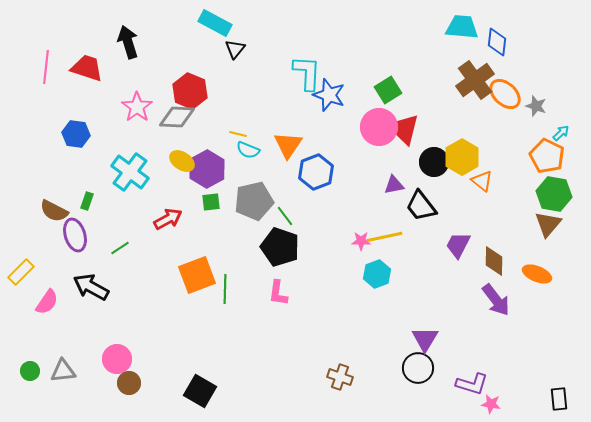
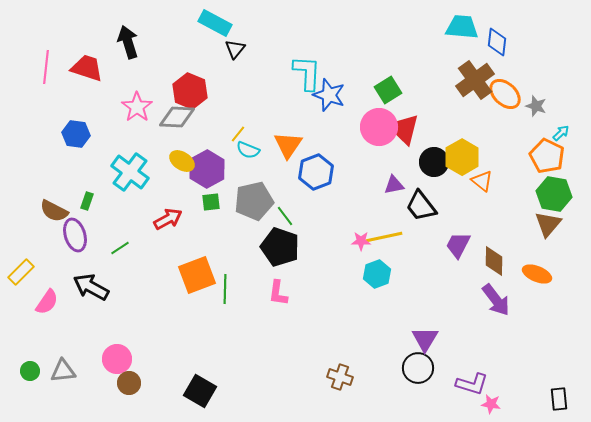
yellow line at (238, 134): rotated 66 degrees counterclockwise
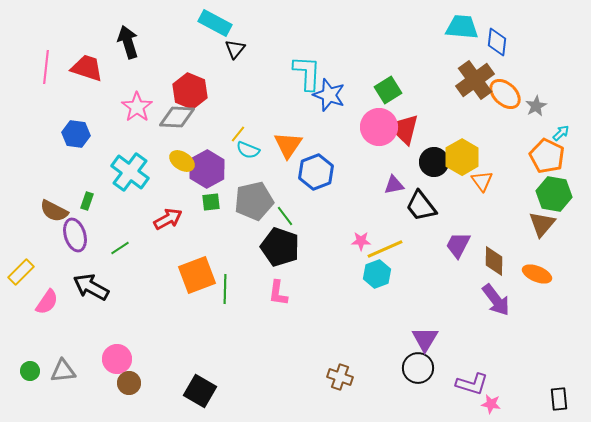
gray star at (536, 106): rotated 25 degrees clockwise
orange triangle at (482, 181): rotated 15 degrees clockwise
brown triangle at (548, 224): moved 6 px left
yellow line at (384, 237): moved 1 px right, 12 px down; rotated 12 degrees counterclockwise
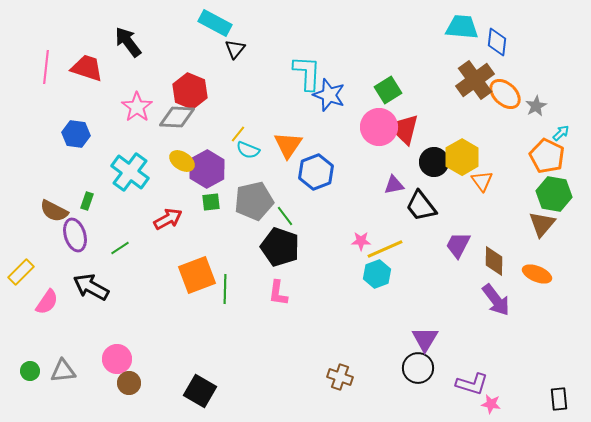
black arrow at (128, 42): rotated 20 degrees counterclockwise
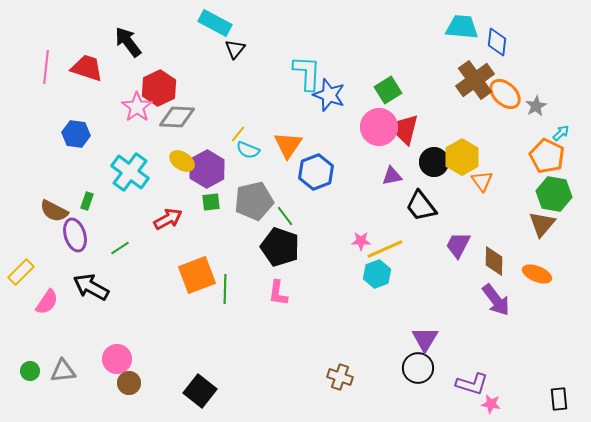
red hexagon at (190, 91): moved 31 px left, 3 px up; rotated 12 degrees clockwise
purple triangle at (394, 185): moved 2 px left, 9 px up
black square at (200, 391): rotated 8 degrees clockwise
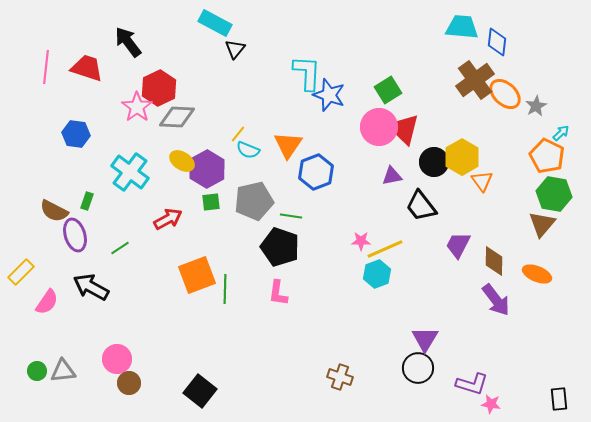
green line at (285, 216): moved 6 px right; rotated 45 degrees counterclockwise
green circle at (30, 371): moved 7 px right
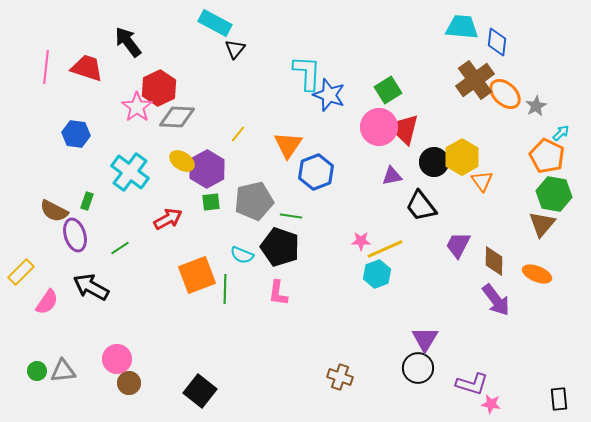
cyan semicircle at (248, 150): moved 6 px left, 105 px down
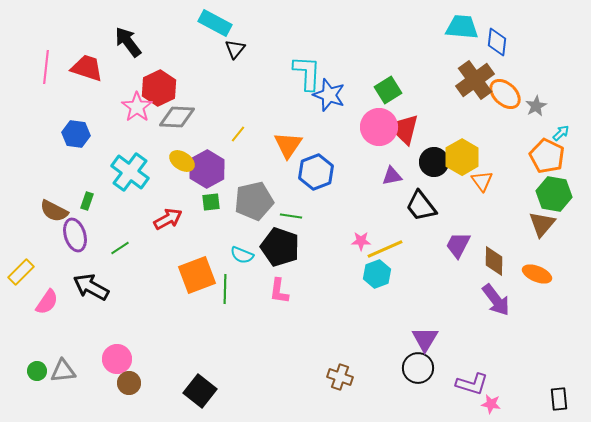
pink L-shape at (278, 293): moved 1 px right, 2 px up
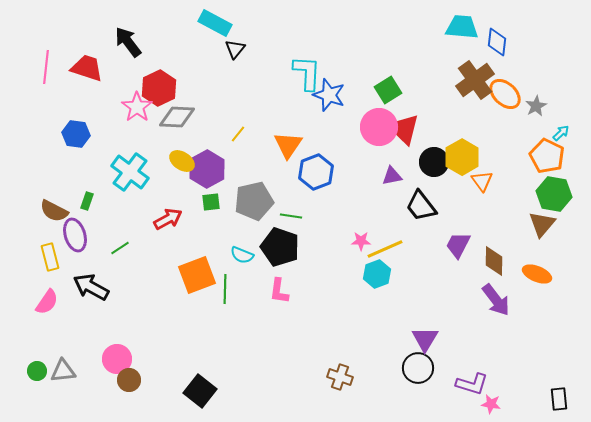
yellow rectangle at (21, 272): moved 29 px right, 15 px up; rotated 60 degrees counterclockwise
brown circle at (129, 383): moved 3 px up
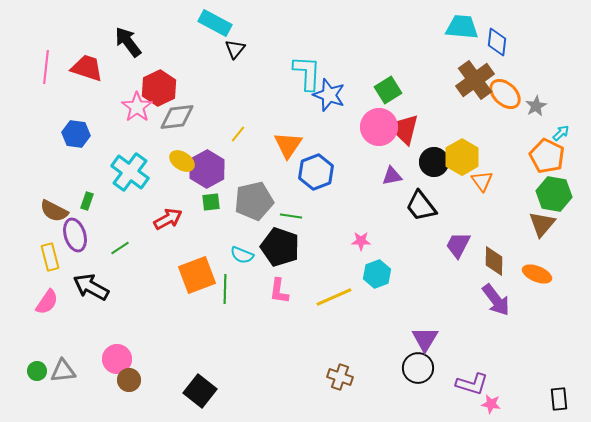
gray diamond at (177, 117): rotated 9 degrees counterclockwise
yellow line at (385, 249): moved 51 px left, 48 px down
